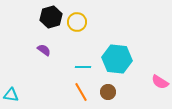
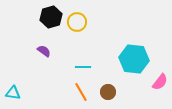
purple semicircle: moved 1 px down
cyan hexagon: moved 17 px right
pink semicircle: rotated 84 degrees counterclockwise
cyan triangle: moved 2 px right, 2 px up
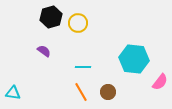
yellow circle: moved 1 px right, 1 px down
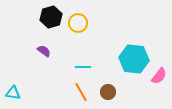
pink semicircle: moved 1 px left, 6 px up
